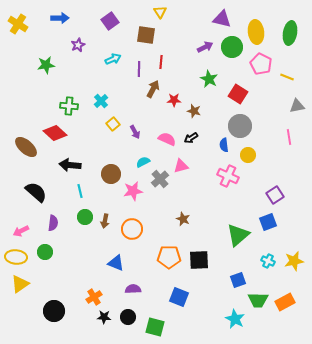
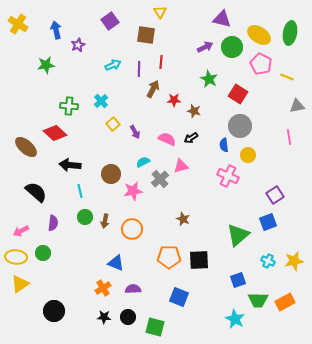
blue arrow at (60, 18): moved 4 px left, 12 px down; rotated 102 degrees counterclockwise
yellow ellipse at (256, 32): moved 3 px right, 3 px down; rotated 50 degrees counterclockwise
cyan arrow at (113, 59): moved 6 px down
green circle at (45, 252): moved 2 px left, 1 px down
orange cross at (94, 297): moved 9 px right, 9 px up
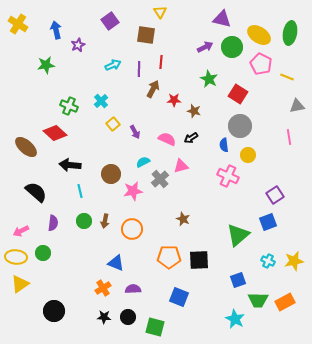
green cross at (69, 106): rotated 18 degrees clockwise
green circle at (85, 217): moved 1 px left, 4 px down
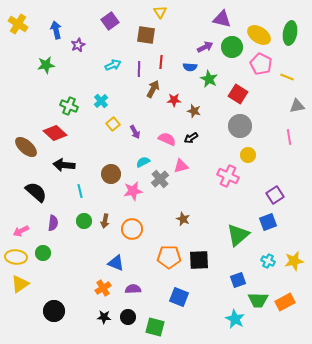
blue semicircle at (224, 145): moved 34 px left, 78 px up; rotated 80 degrees counterclockwise
black arrow at (70, 165): moved 6 px left
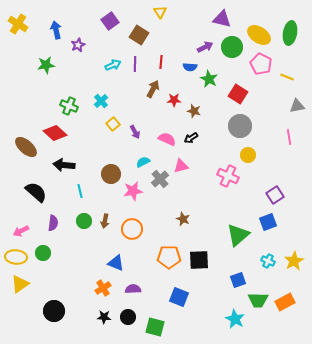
brown square at (146, 35): moved 7 px left; rotated 24 degrees clockwise
purple line at (139, 69): moved 4 px left, 5 px up
yellow star at (294, 261): rotated 18 degrees counterclockwise
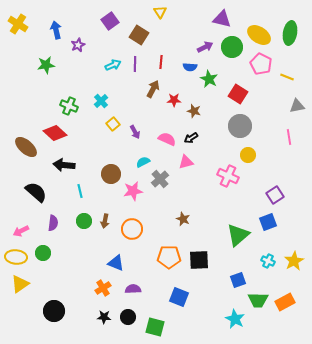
pink triangle at (181, 166): moved 5 px right, 4 px up
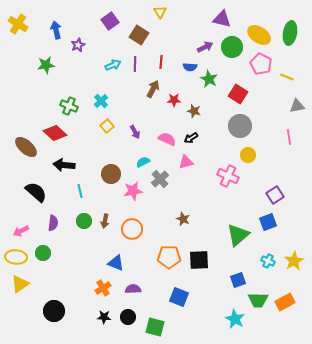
yellow square at (113, 124): moved 6 px left, 2 px down
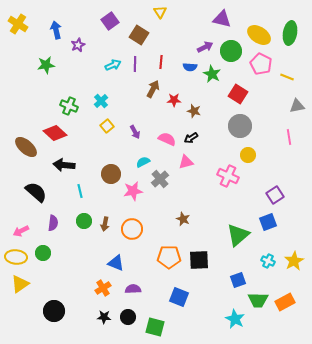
green circle at (232, 47): moved 1 px left, 4 px down
green star at (209, 79): moved 3 px right, 5 px up
brown arrow at (105, 221): moved 3 px down
